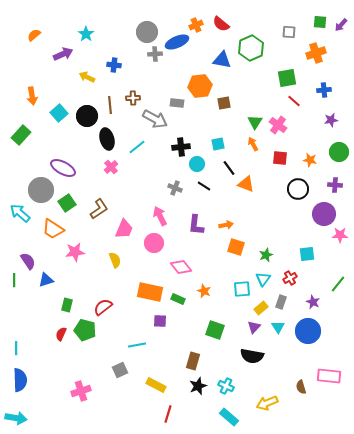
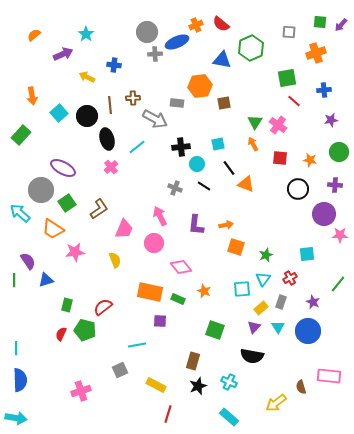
cyan cross at (226, 386): moved 3 px right, 4 px up
yellow arrow at (267, 403): moved 9 px right; rotated 15 degrees counterclockwise
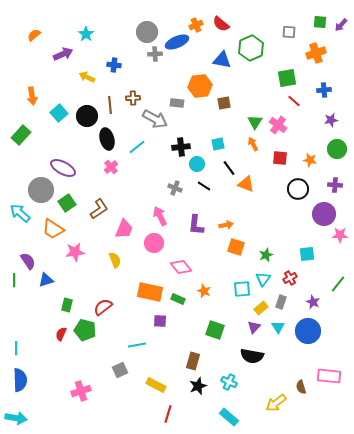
green circle at (339, 152): moved 2 px left, 3 px up
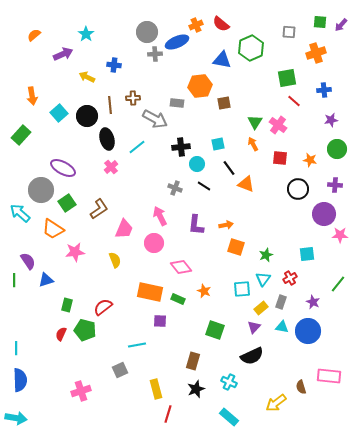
cyan triangle at (278, 327): moved 4 px right; rotated 48 degrees counterclockwise
black semicircle at (252, 356): rotated 35 degrees counterclockwise
yellow rectangle at (156, 385): moved 4 px down; rotated 48 degrees clockwise
black star at (198, 386): moved 2 px left, 3 px down
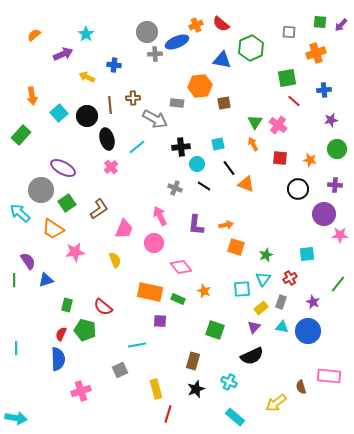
red semicircle at (103, 307): rotated 102 degrees counterclockwise
blue semicircle at (20, 380): moved 38 px right, 21 px up
cyan rectangle at (229, 417): moved 6 px right
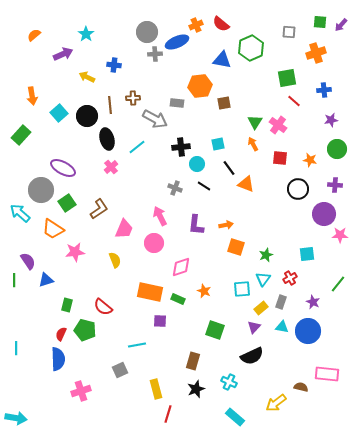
pink diamond at (181, 267): rotated 70 degrees counterclockwise
pink rectangle at (329, 376): moved 2 px left, 2 px up
brown semicircle at (301, 387): rotated 120 degrees clockwise
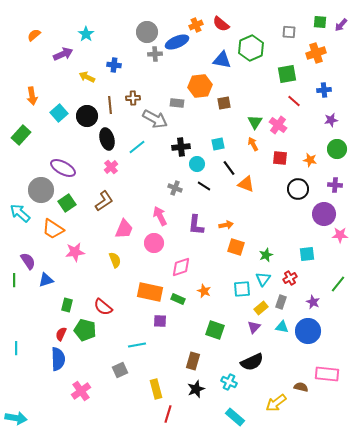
green square at (287, 78): moved 4 px up
brown L-shape at (99, 209): moved 5 px right, 8 px up
black semicircle at (252, 356): moved 6 px down
pink cross at (81, 391): rotated 18 degrees counterclockwise
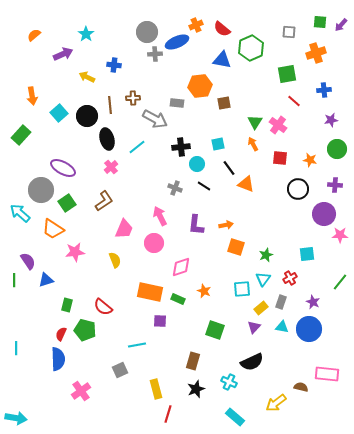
red semicircle at (221, 24): moved 1 px right, 5 px down
green line at (338, 284): moved 2 px right, 2 px up
blue circle at (308, 331): moved 1 px right, 2 px up
